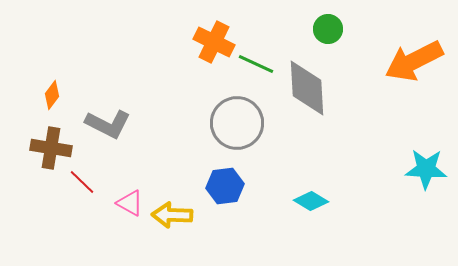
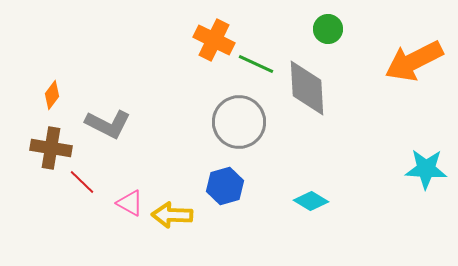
orange cross: moved 2 px up
gray circle: moved 2 px right, 1 px up
blue hexagon: rotated 9 degrees counterclockwise
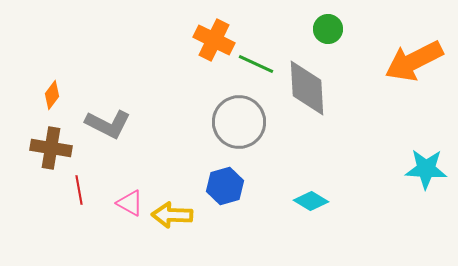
red line: moved 3 px left, 8 px down; rotated 36 degrees clockwise
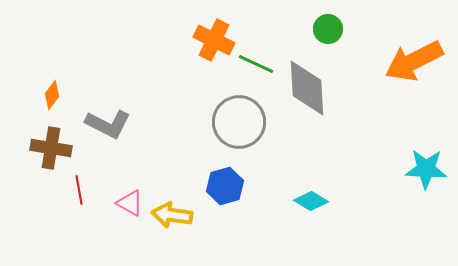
yellow arrow: rotated 6 degrees clockwise
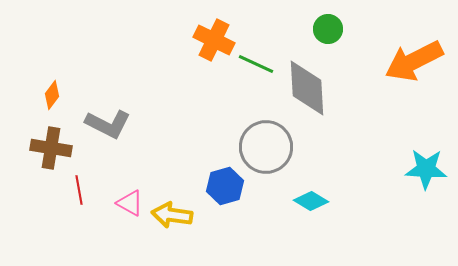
gray circle: moved 27 px right, 25 px down
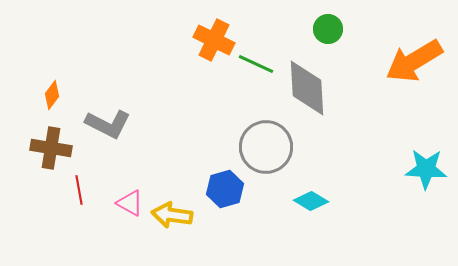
orange arrow: rotated 4 degrees counterclockwise
blue hexagon: moved 3 px down
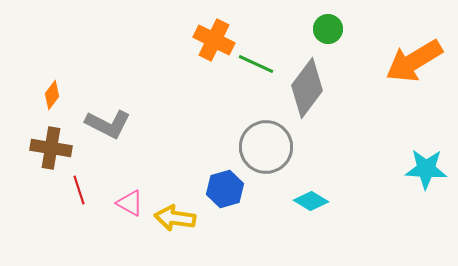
gray diamond: rotated 40 degrees clockwise
red line: rotated 8 degrees counterclockwise
yellow arrow: moved 3 px right, 3 px down
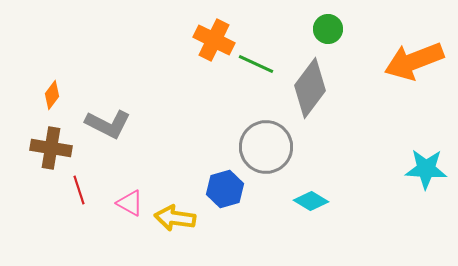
orange arrow: rotated 10 degrees clockwise
gray diamond: moved 3 px right
